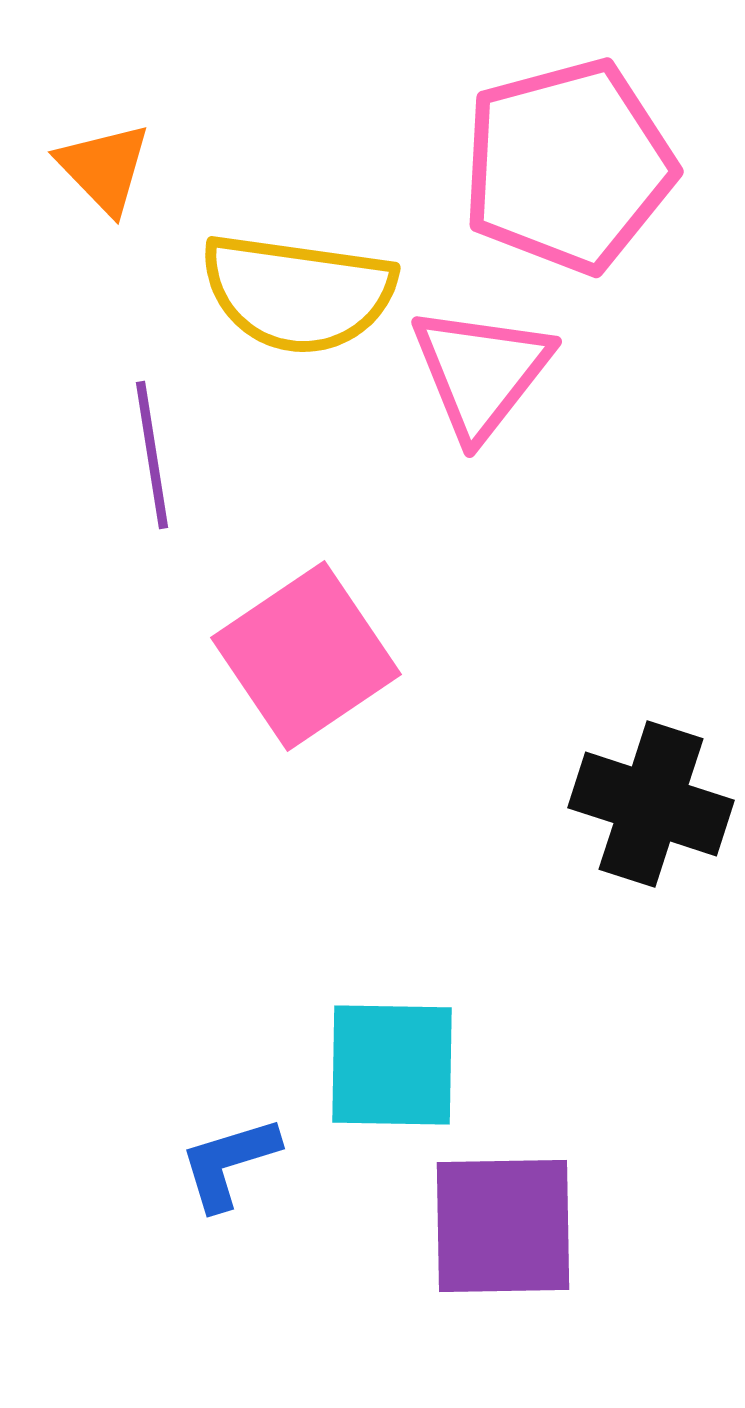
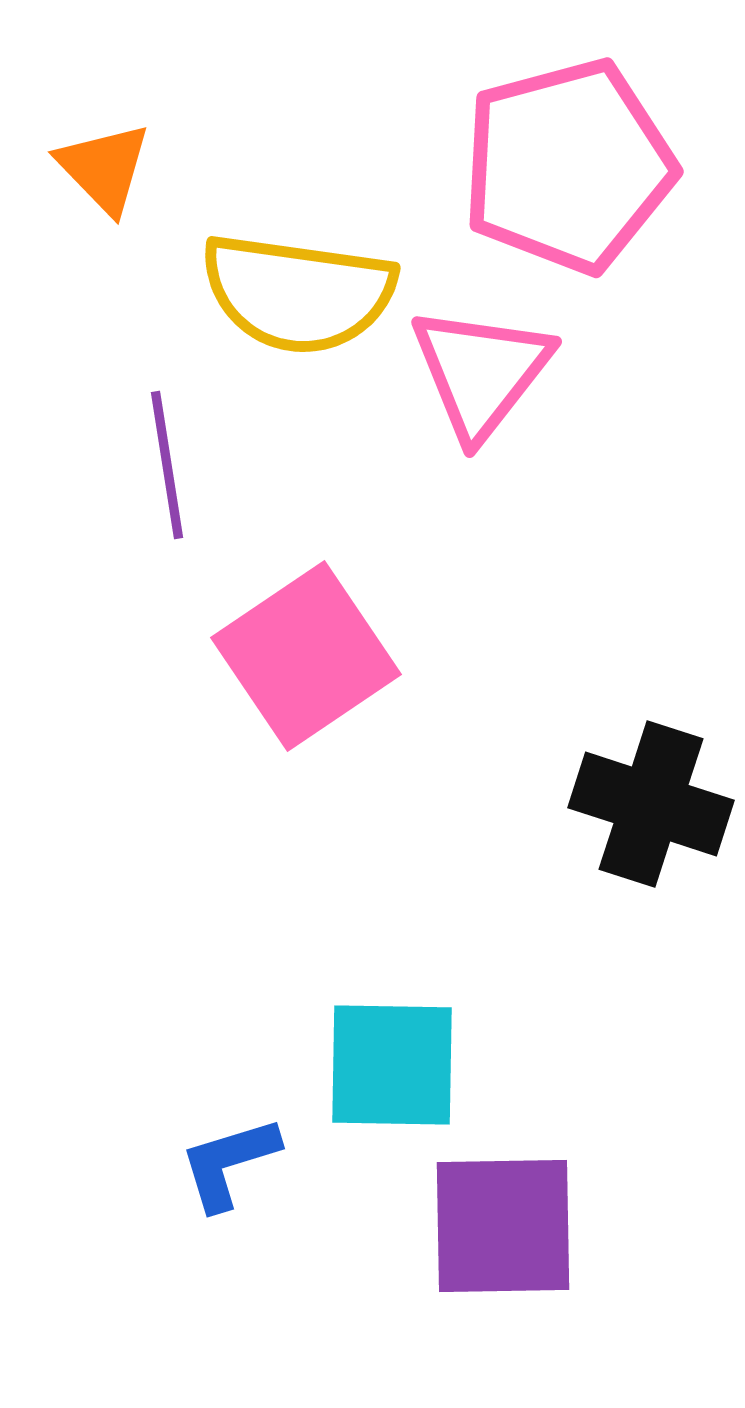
purple line: moved 15 px right, 10 px down
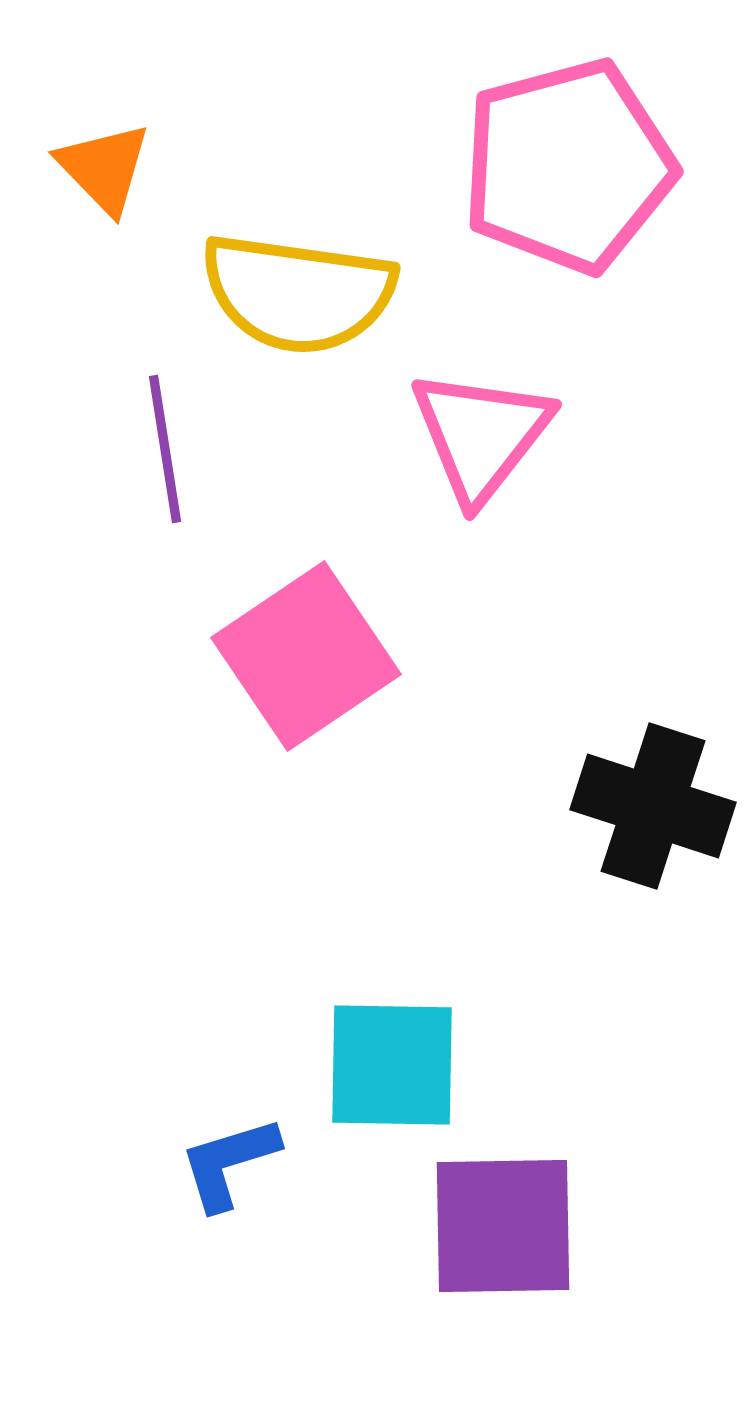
pink triangle: moved 63 px down
purple line: moved 2 px left, 16 px up
black cross: moved 2 px right, 2 px down
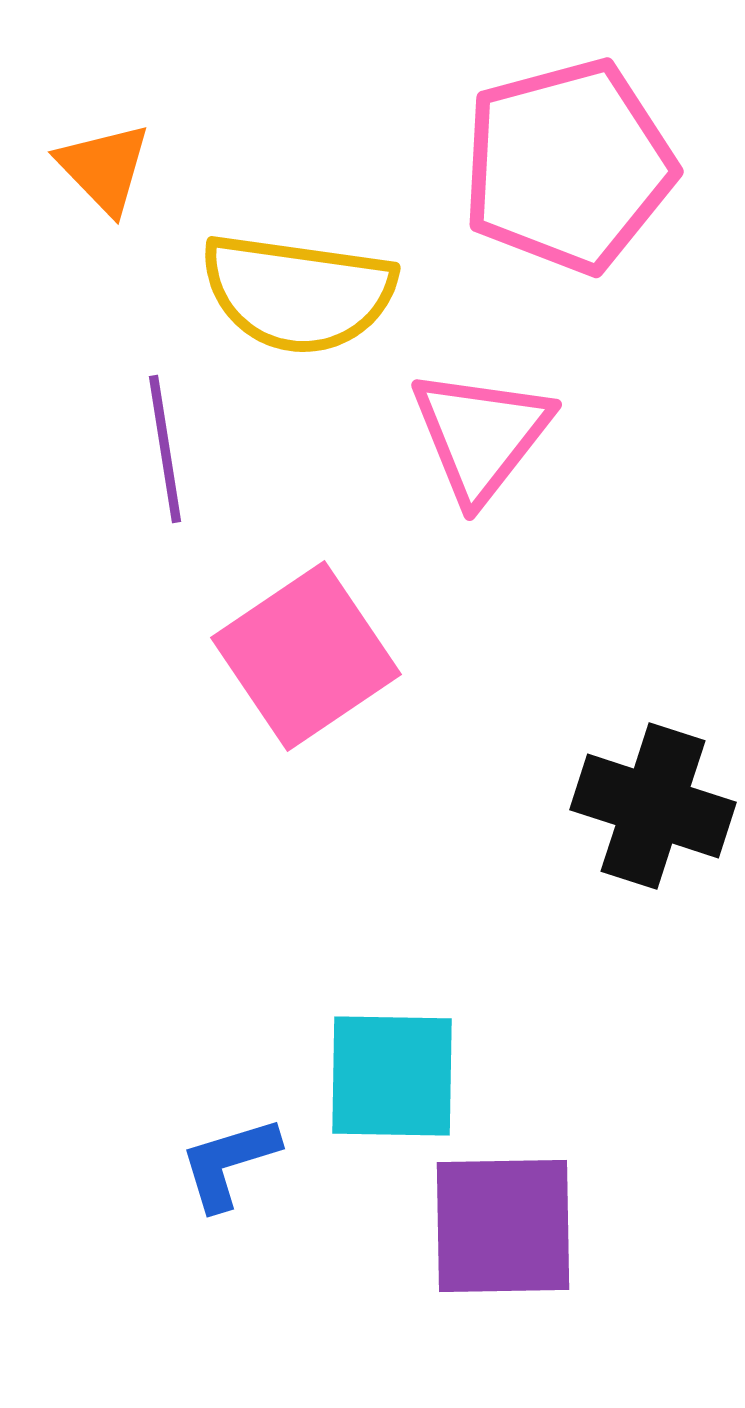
cyan square: moved 11 px down
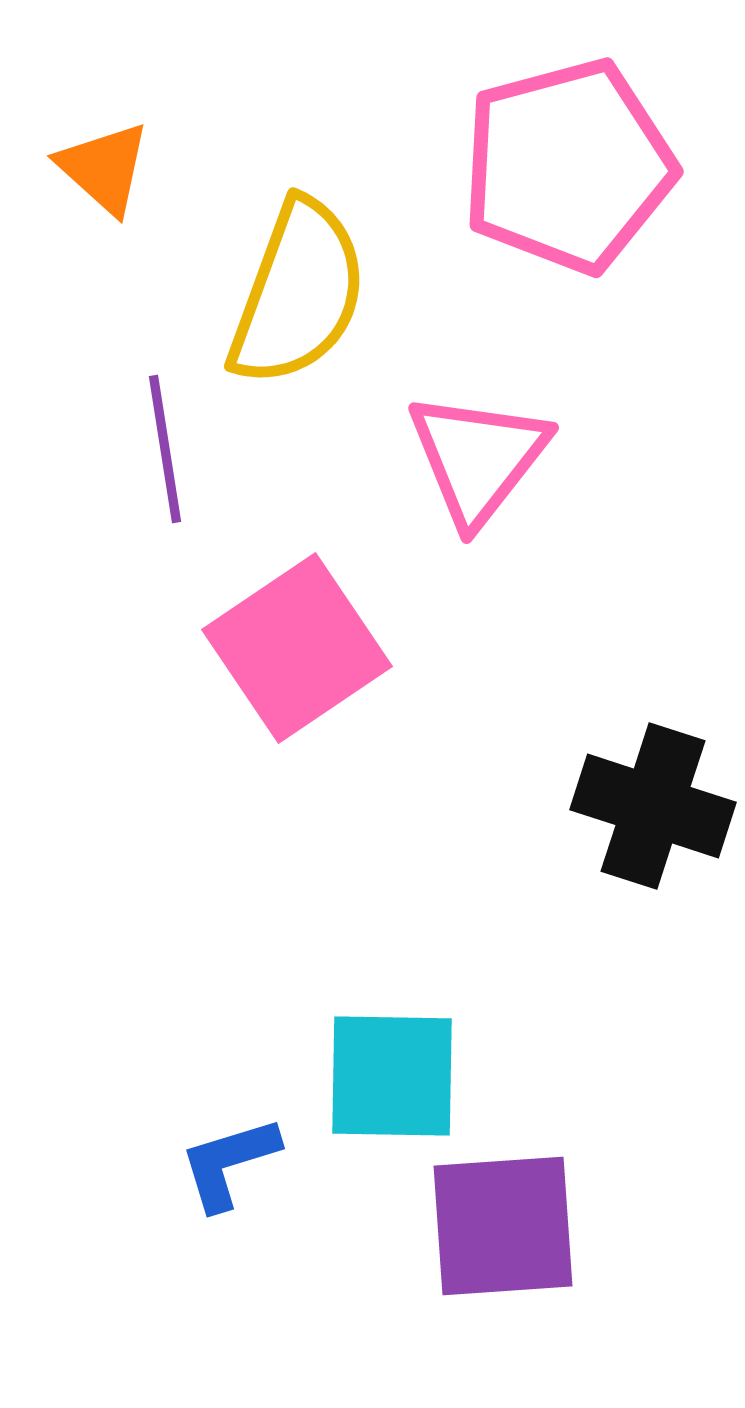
orange triangle: rotated 4 degrees counterclockwise
yellow semicircle: rotated 78 degrees counterclockwise
pink triangle: moved 3 px left, 23 px down
pink square: moved 9 px left, 8 px up
purple square: rotated 3 degrees counterclockwise
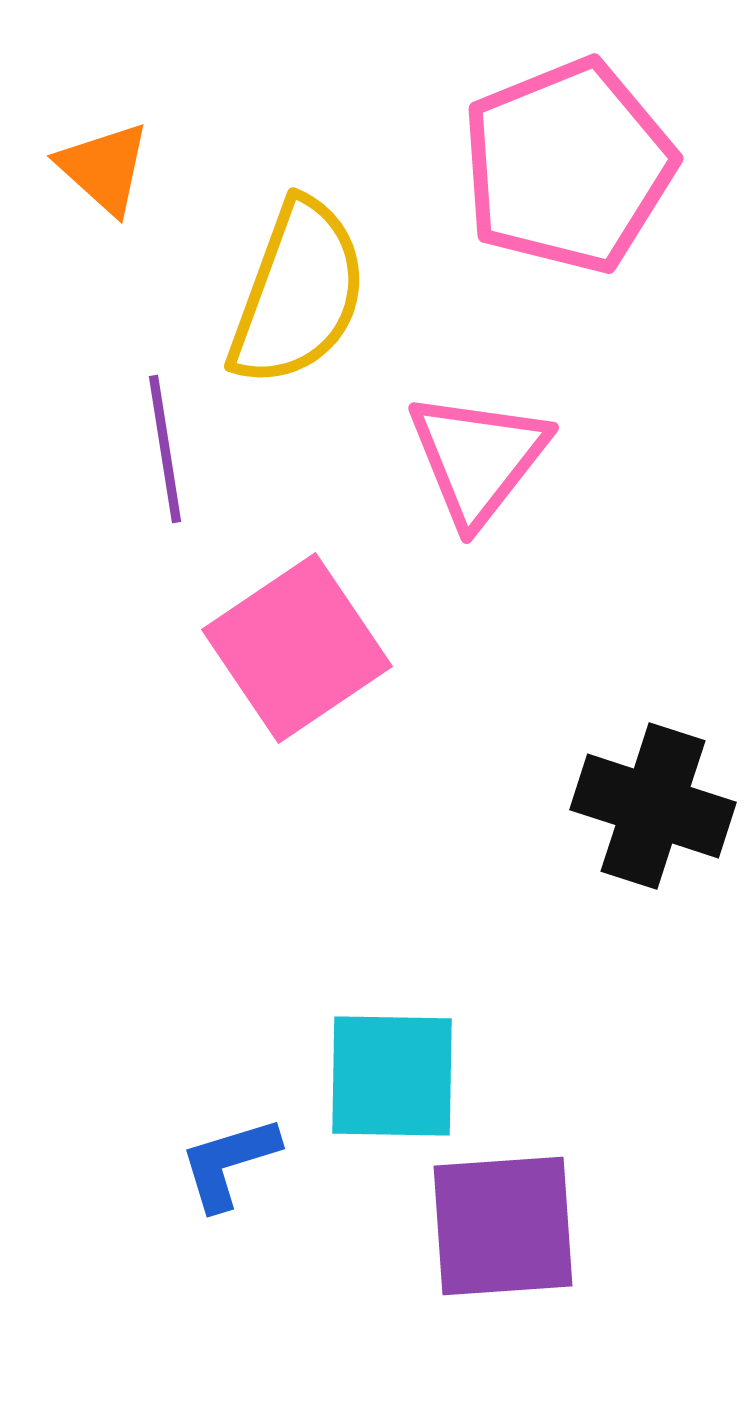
pink pentagon: rotated 7 degrees counterclockwise
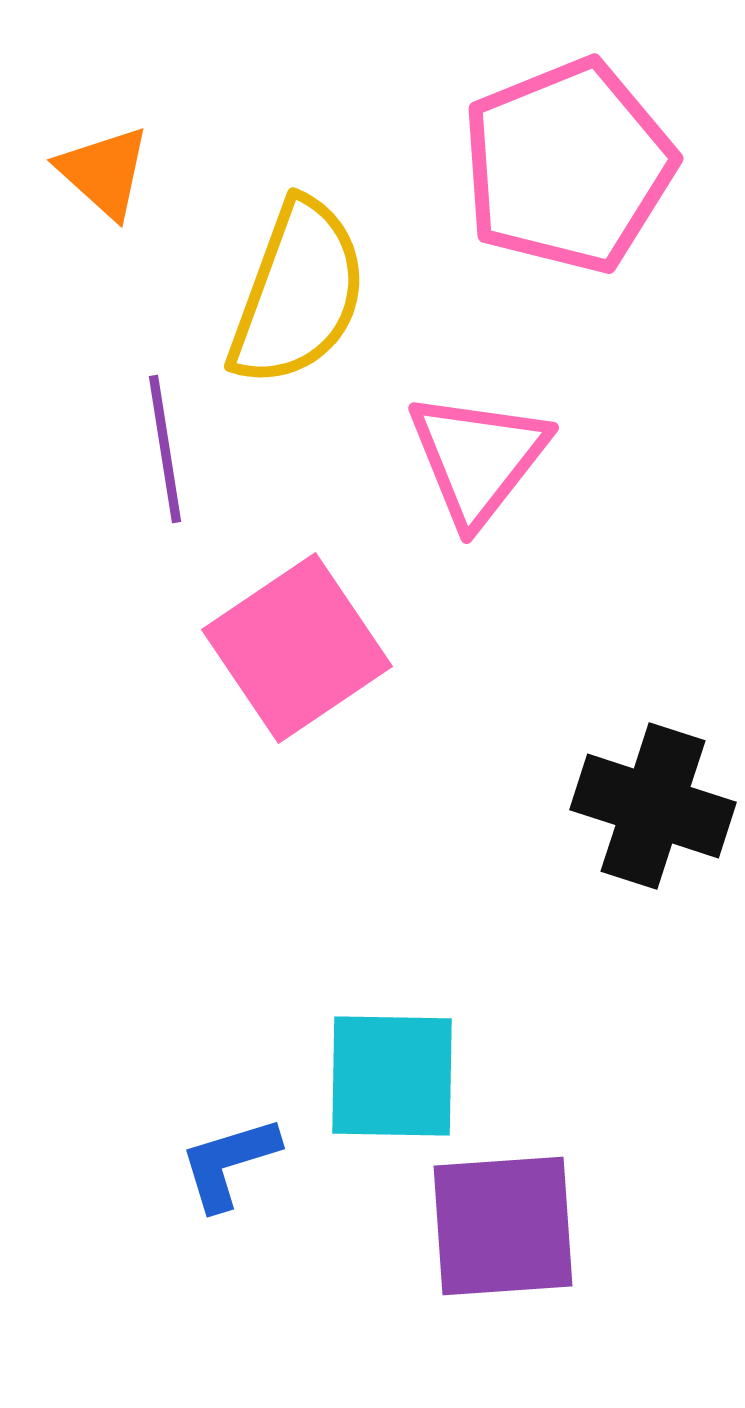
orange triangle: moved 4 px down
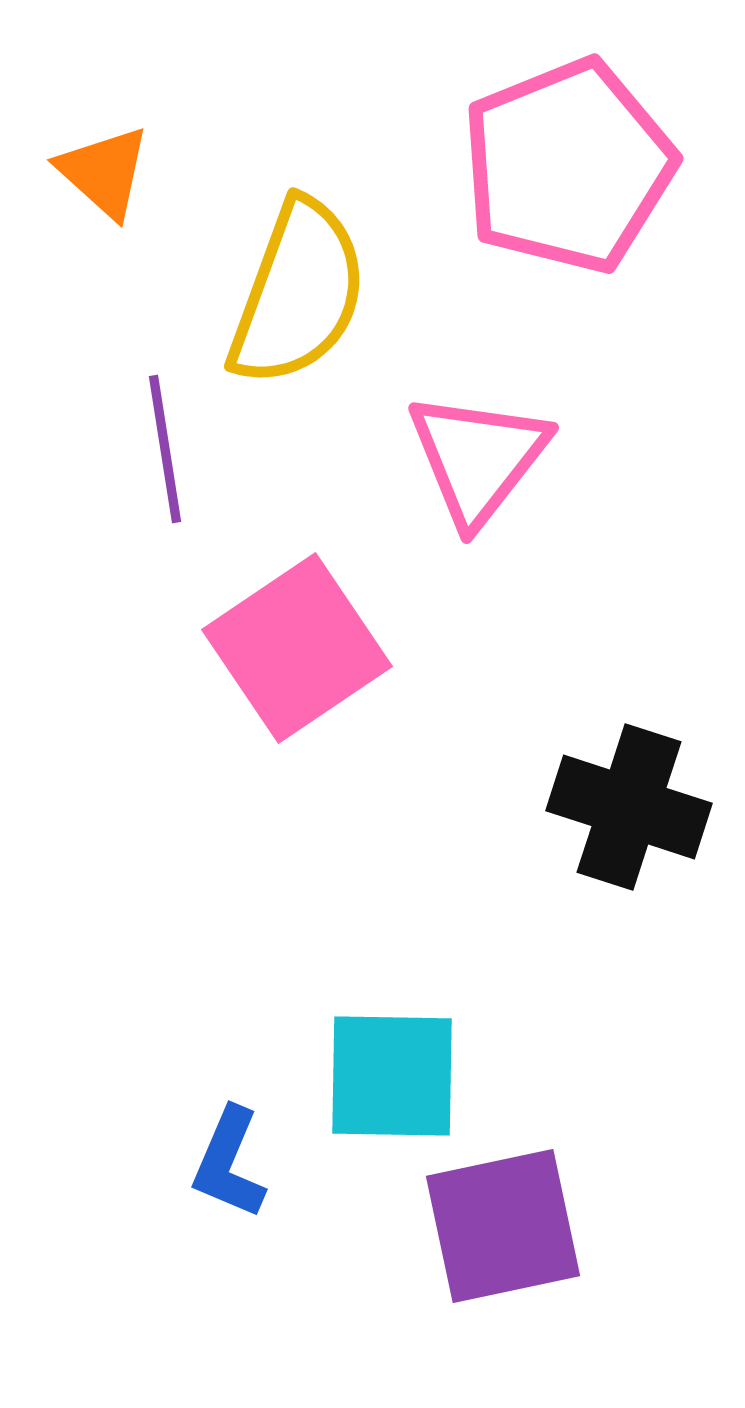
black cross: moved 24 px left, 1 px down
blue L-shape: rotated 50 degrees counterclockwise
purple square: rotated 8 degrees counterclockwise
